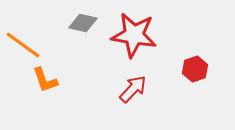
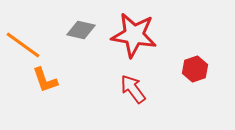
gray diamond: moved 2 px left, 7 px down
red arrow: rotated 80 degrees counterclockwise
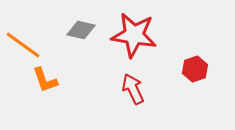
red arrow: rotated 12 degrees clockwise
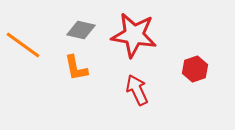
orange L-shape: moved 31 px right, 12 px up; rotated 8 degrees clockwise
red arrow: moved 4 px right, 1 px down
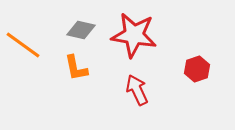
red hexagon: moved 2 px right
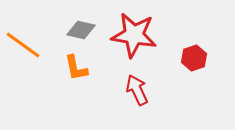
red hexagon: moved 3 px left, 11 px up
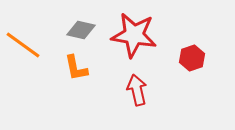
red hexagon: moved 2 px left
red arrow: rotated 12 degrees clockwise
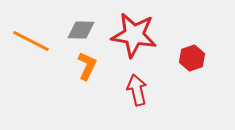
gray diamond: rotated 12 degrees counterclockwise
orange line: moved 8 px right, 4 px up; rotated 9 degrees counterclockwise
orange L-shape: moved 11 px right, 2 px up; rotated 144 degrees counterclockwise
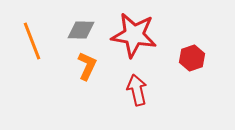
orange line: moved 1 px right; rotated 42 degrees clockwise
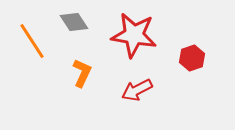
gray diamond: moved 7 px left, 8 px up; rotated 56 degrees clockwise
orange line: rotated 12 degrees counterclockwise
orange L-shape: moved 5 px left, 7 px down
red arrow: rotated 104 degrees counterclockwise
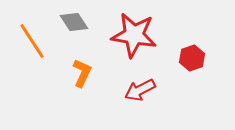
red arrow: moved 3 px right
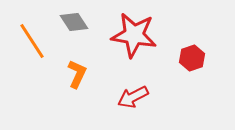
orange L-shape: moved 5 px left, 1 px down
red arrow: moved 7 px left, 7 px down
